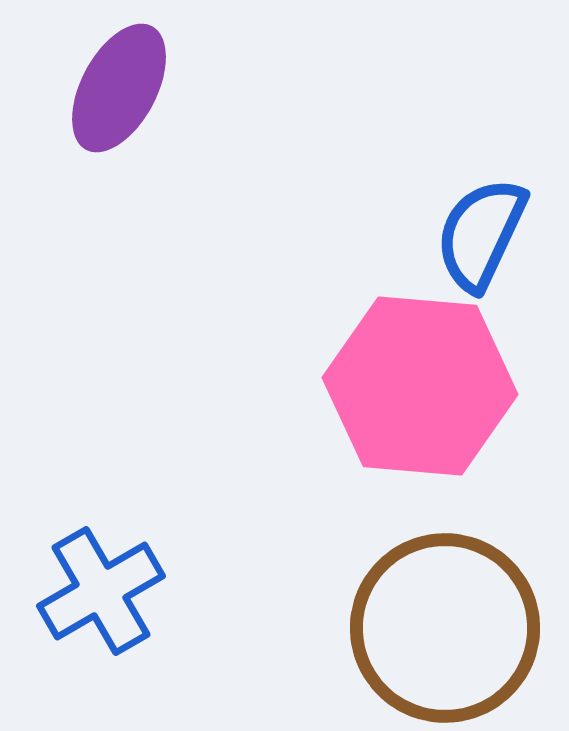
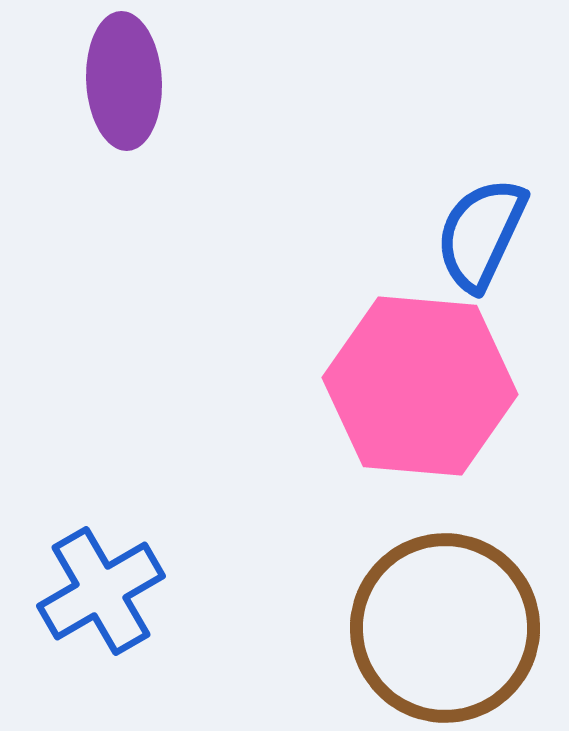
purple ellipse: moved 5 px right, 7 px up; rotated 31 degrees counterclockwise
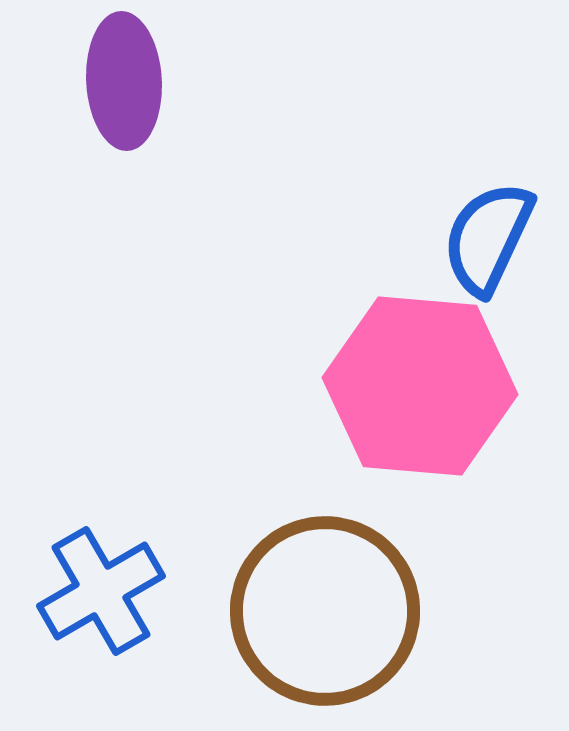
blue semicircle: moved 7 px right, 4 px down
brown circle: moved 120 px left, 17 px up
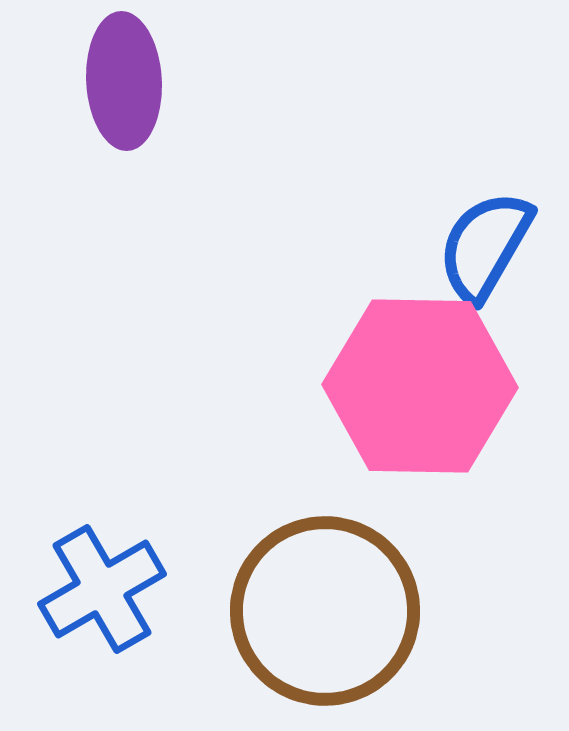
blue semicircle: moved 3 px left, 8 px down; rotated 5 degrees clockwise
pink hexagon: rotated 4 degrees counterclockwise
blue cross: moved 1 px right, 2 px up
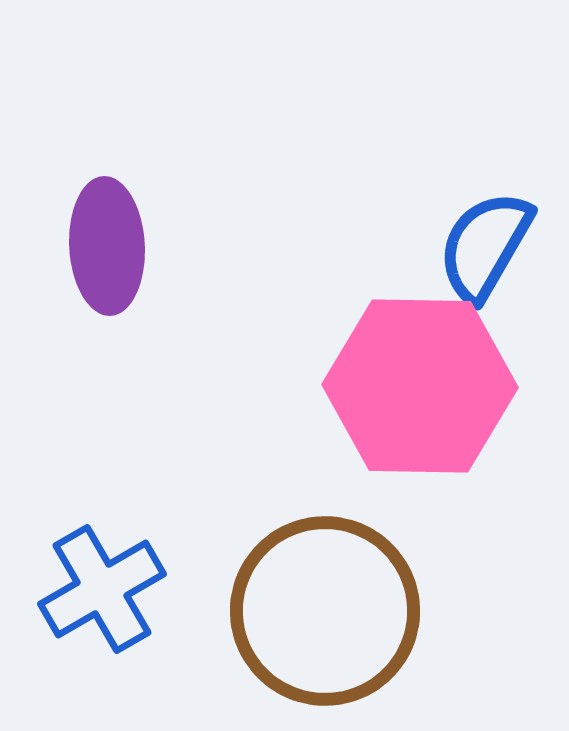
purple ellipse: moved 17 px left, 165 px down
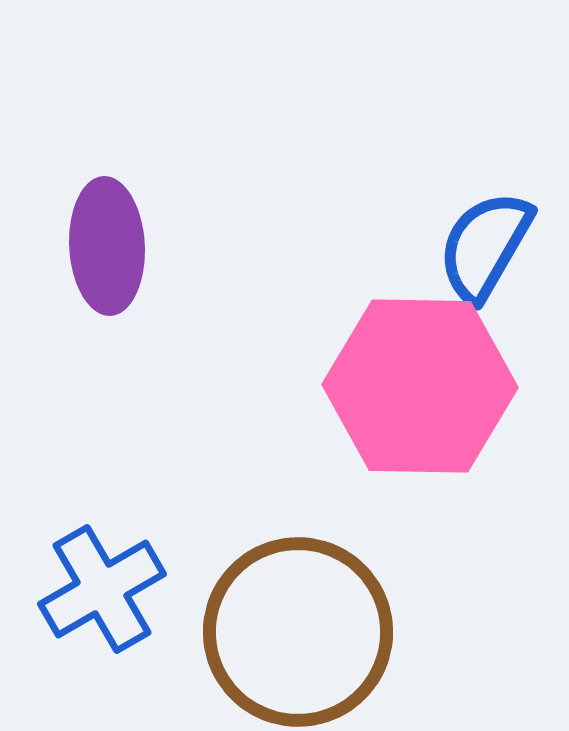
brown circle: moved 27 px left, 21 px down
